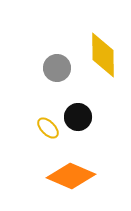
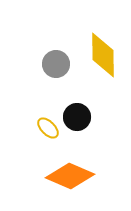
gray circle: moved 1 px left, 4 px up
black circle: moved 1 px left
orange diamond: moved 1 px left
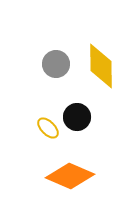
yellow diamond: moved 2 px left, 11 px down
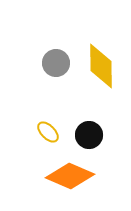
gray circle: moved 1 px up
black circle: moved 12 px right, 18 px down
yellow ellipse: moved 4 px down
